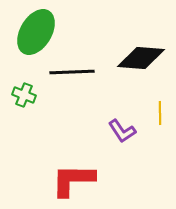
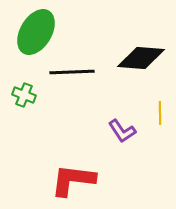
red L-shape: rotated 6 degrees clockwise
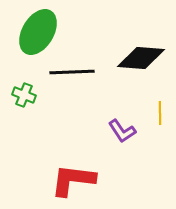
green ellipse: moved 2 px right
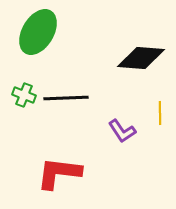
black line: moved 6 px left, 26 px down
red L-shape: moved 14 px left, 7 px up
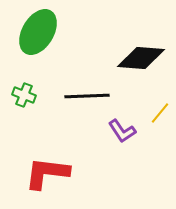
black line: moved 21 px right, 2 px up
yellow line: rotated 40 degrees clockwise
red L-shape: moved 12 px left
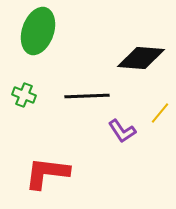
green ellipse: moved 1 px up; rotated 12 degrees counterclockwise
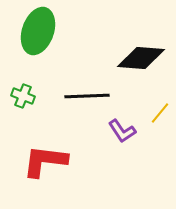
green cross: moved 1 px left, 1 px down
red L-shape: moved 2 px left, 12 px up
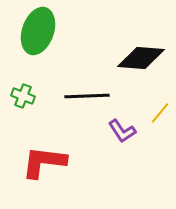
red L-shape: moved 1 px left, 1 px down
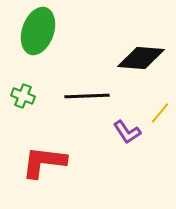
purple L-shape: moved 5 px right, 1 px down
